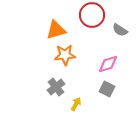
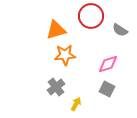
red circle: moved 1 px left, 1 px down
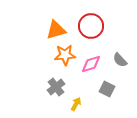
red circle: moved 10 px down
gray semicircle: moved 30 px down; rotated 14 degrees clockwise
pink diamond: moved 17 px left
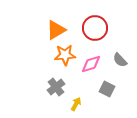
red circle: moved 4 px right, 2 px down
orange triangle: rotated 15 degrees counterclockwise
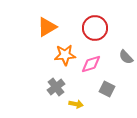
orange triangle: moved 9 px left, 3 px up
gray semicircle: moved 6 px right, 3 px up
yellow arrow: rotated 72 degrees clockwise
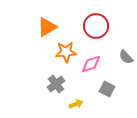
red circle: moved 1 px right, 2 px up
orange star: moved 1 px right, 3 px up
gray cross: moved 3 px up
yellow arrow: rotated 32 degrees counterclockwise
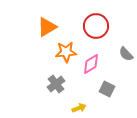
gray semicircle: moved 3 px up
pink diamond: rotated 15 degrees counterclockwise
yellow arrow: moved 3 px right, 4 px down
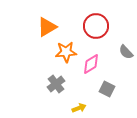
gray semicircle: moved 2 px up
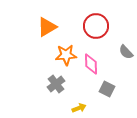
orange star: moved 3 px down
pink diamond: rotated 60 degrees counterclockwise
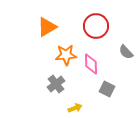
yellow arrow: moved 4 px left
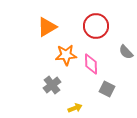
gray cross: moved 4 px left, 1 px down
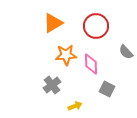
orange triangle: moved 6 px right, 4 px up
yellow arrow: moved 2 px up
